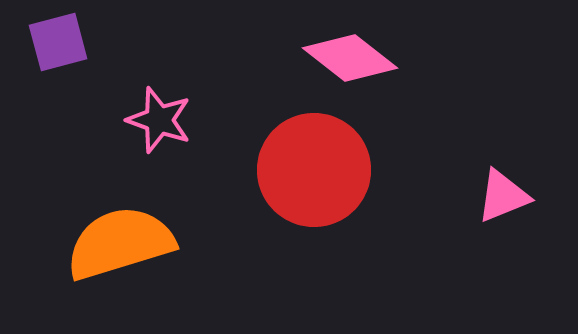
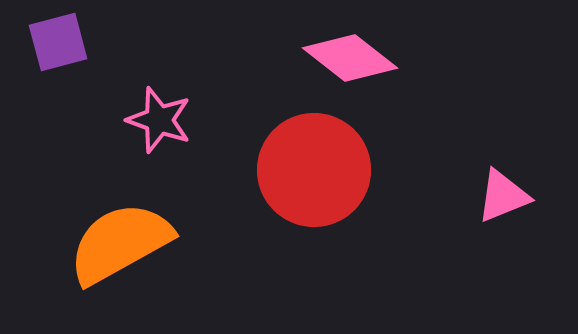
orange semicircle: rotated 12 degrees counterclockwise
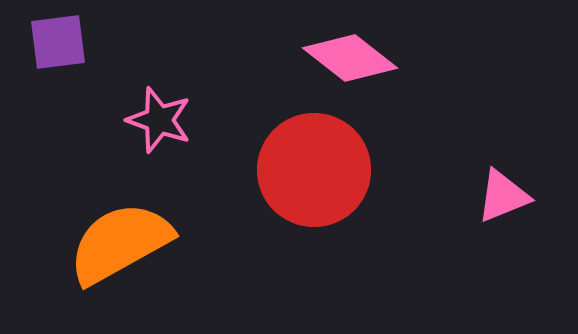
purple square: rotated 8 degrees clockwise
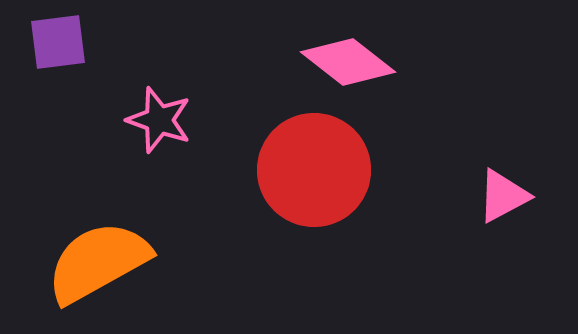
pink diamond: moved 2 px left, 4 px down
pink triangle: rotated 6 degrees counterclockwise
orange semicircle: moved 22 px left, 19 px down
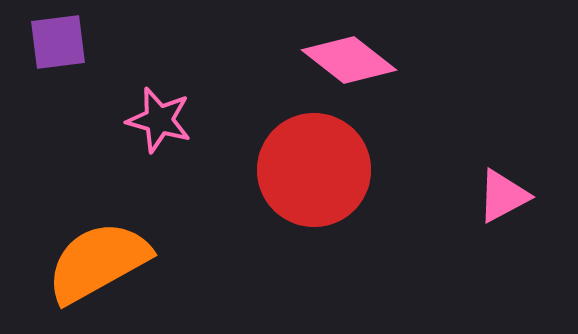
pink diamond: moved 1 px right, 2 px up
pink star: rotated 4 degrees counterclockwise
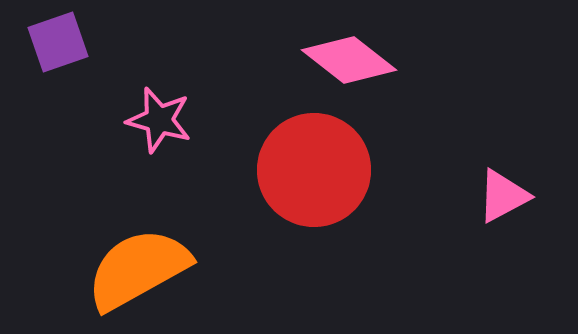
purple square: rotated 12 degrees counterclockwise
orange semicircle: moved 40 px right, 7 px down
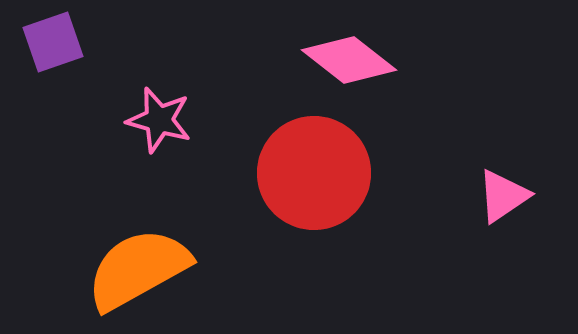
purple square: moved 5 px left
red circle: moved 3 px down
pink triangle: rotated 6 degrees counterclockwise
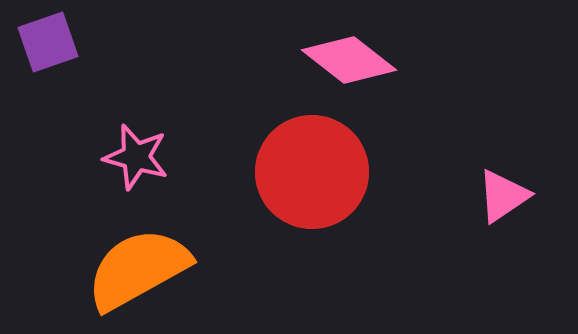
purple square: moved 5 px left
pink star: moved 23 px left, 37 px down
red circle: moved 2 px left, 1 px up
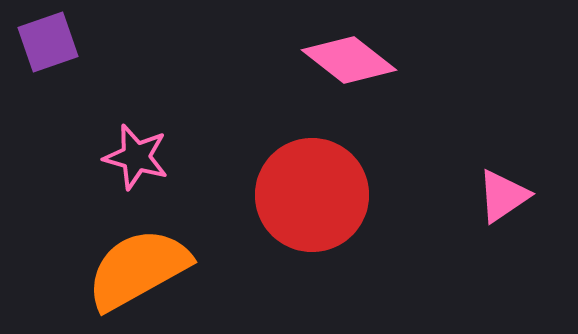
red circle: moved 23 px down
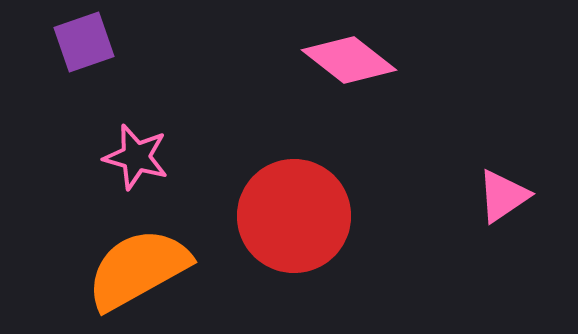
purple square: moved 36 px right
red circle: moved 18 px left, 21 px down
